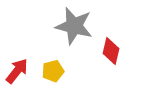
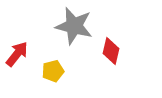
red arrow: moved 17 px up
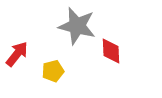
gray star: moved 3 px right
red diamond: rotated 16 degrees counterclockwise
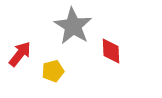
gray star: moved 4 px left; rotated 18 degrees clockwise
red arrow: moved 3 px right
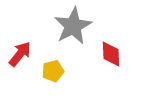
gray star: rotated 12 degrees clockwise
red diamond: moved 3 px down
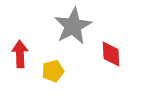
red arrow: rotated 40 degrees counterclockwise
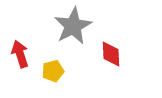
red arrow: rotated 16 degrees counterclockwise
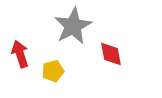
red diamond: rotated 8 degrees counterclockwise
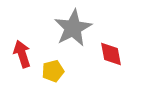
gray star: moved 2 px down
red arrow: moved 2 px right
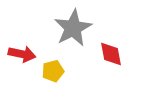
red arrow: rotated 120 degrees clockwise
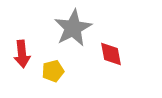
red arrow: rotated 72 degrees clockwise
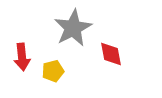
red arrow: moved 3 px down
